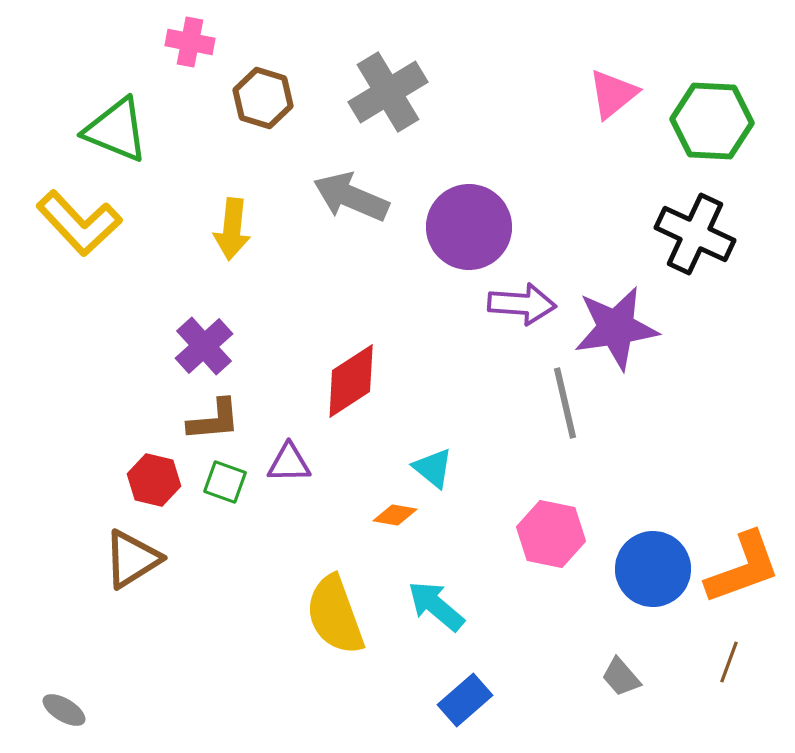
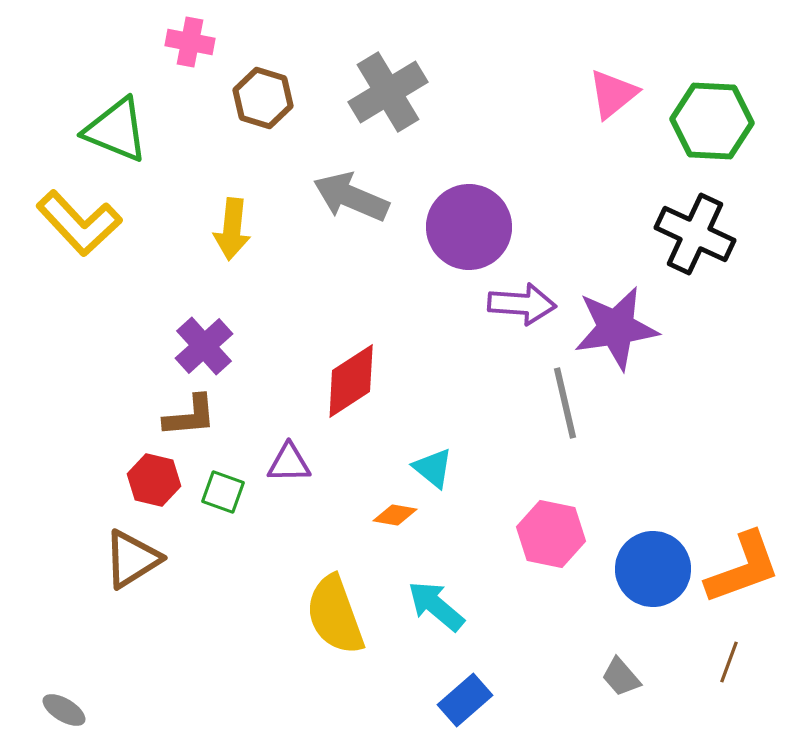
brown L-shape: moved 24 px left, 4 px up
green square: moved 2 px left, 10 px down
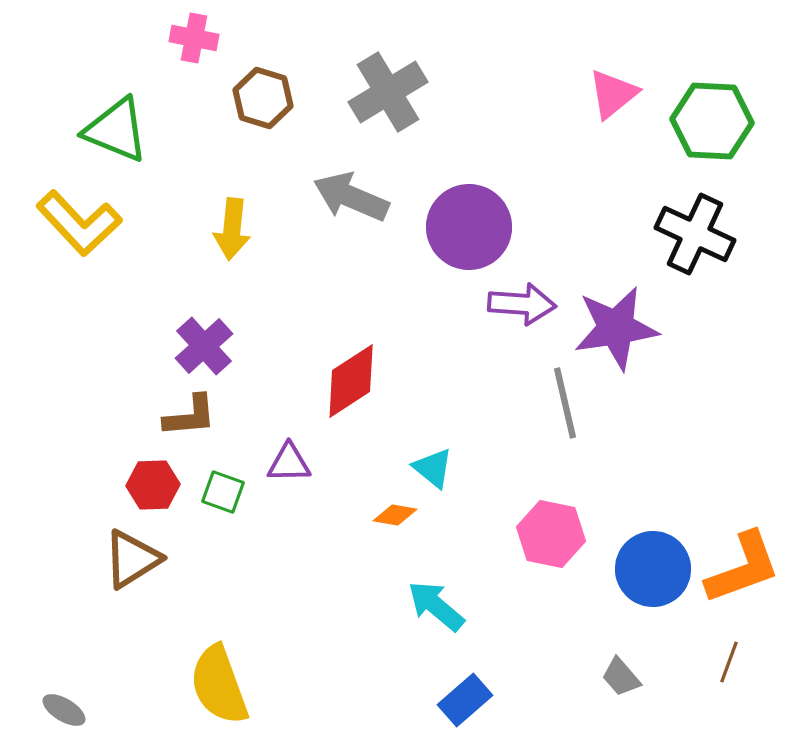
pink cross: moved 4 px right, 4 px up
red hexagon: moved 1 px left, 5 px down; rotated 15 degrees counterclockwise
yellow semicircle: moved 116 px left, 70 px down
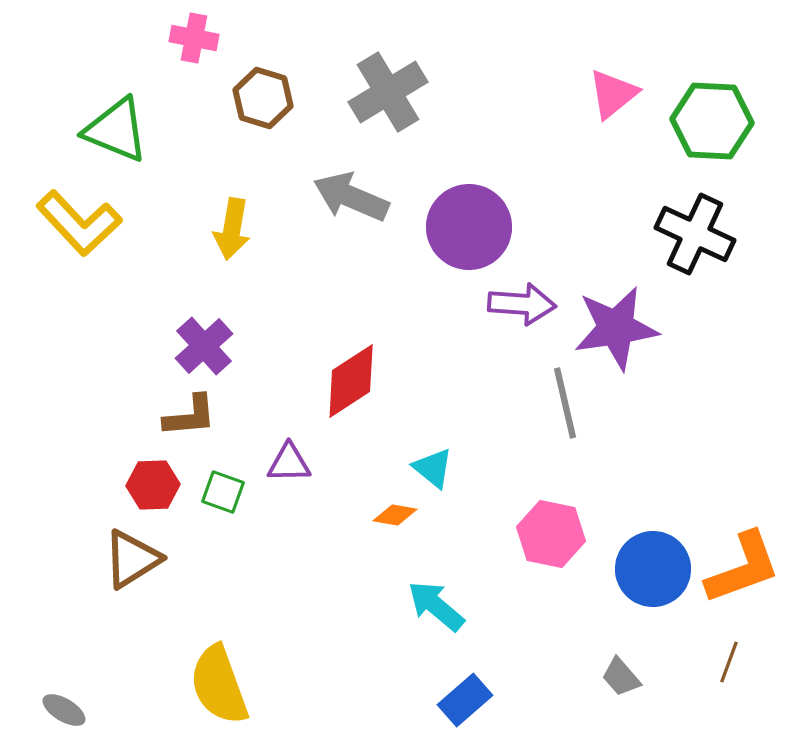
yellow arrow: rotated 4 degrees clockwise
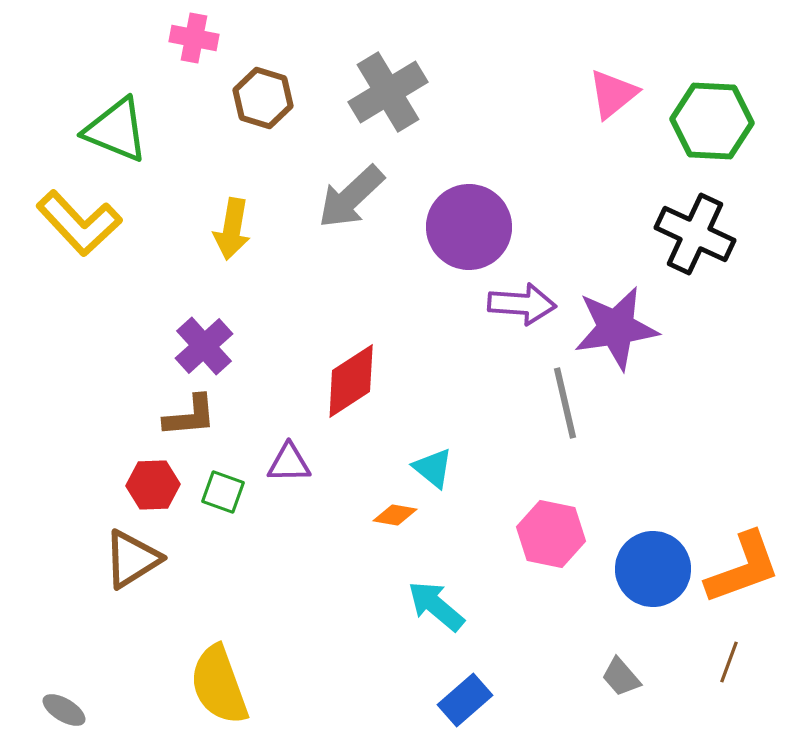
gray arrow: rotated 66 degrees counterclockwise
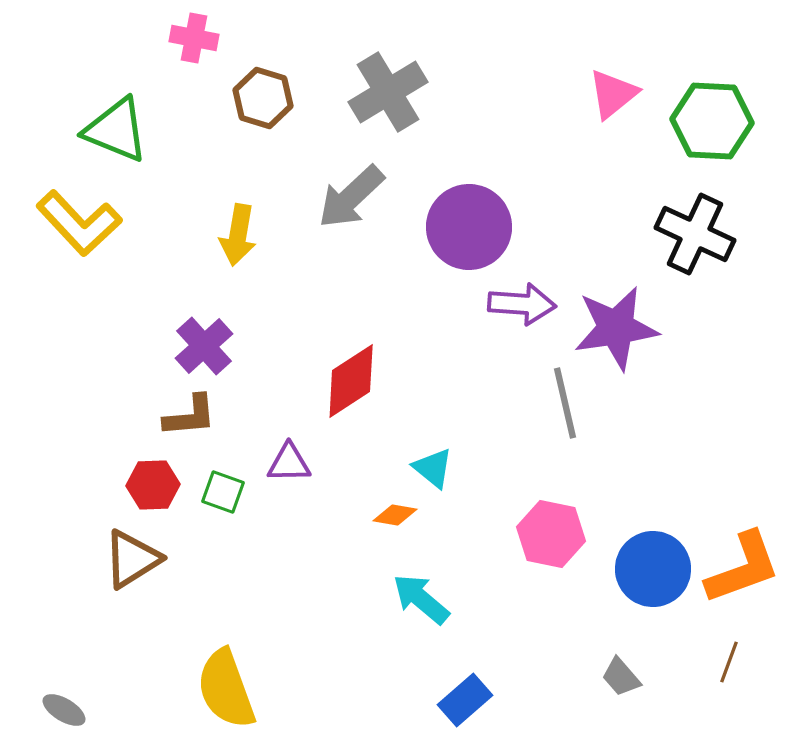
yellow arrow: moved 6 px right, 6 px down
cyan arrow: moved 15 px left, 7 px up
yellow semicircle: moved 7 px right, 4 px down
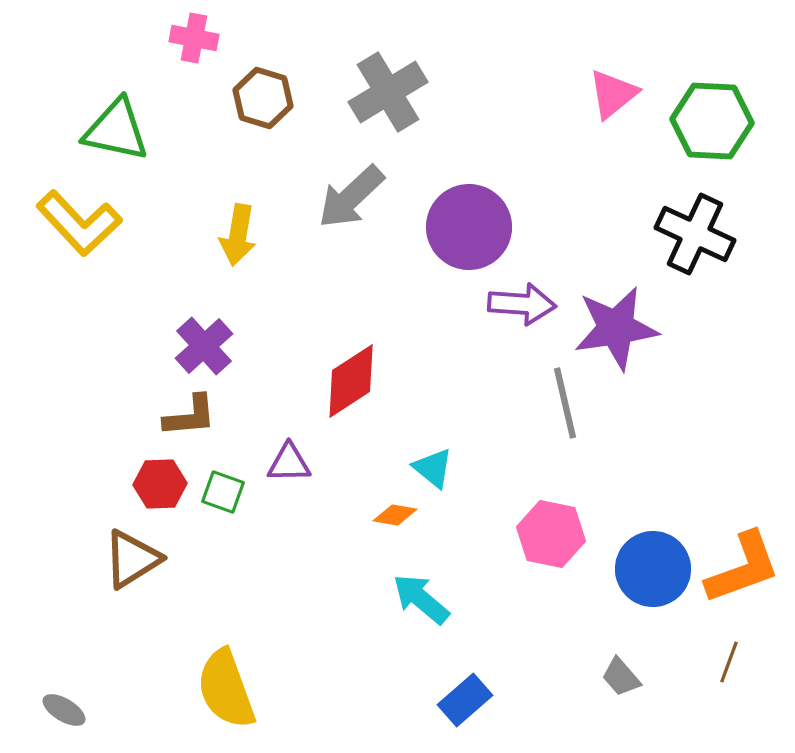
green triangle: rotated 10 degrees counterclockwise
red hexagon: moved 7 px right, 1 px up
